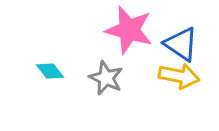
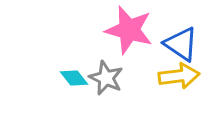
cyan diamond: moved 24 px right, 7 px down
yellow arrow: rotated 18 degrees counterclockwise
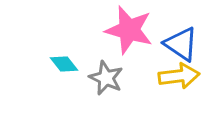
cyan diamond: moved 10 px left, 14 px up
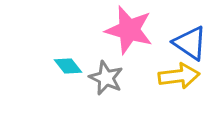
blue triangle: moved 9 px right, 1 px up
cyan diamond: moved 4 px right, 2 px down
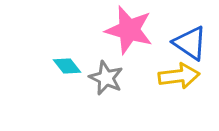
cyan diamond: moved 1 px left
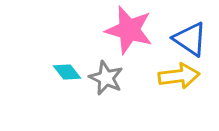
blue triangle: moved 4 px up
cyan diamond: moved 6 px down
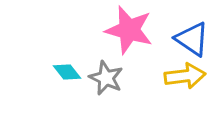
blue triangle: moved 2 px right
yellow arrow: moved 6 px right
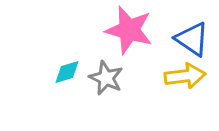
cyan diamond: rotated 68 degrees counterclockwise
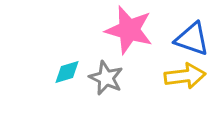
blue triangle: rotated 15 degrees counterclockwise
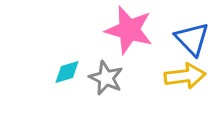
blue triangle: rotated 27 degrees clockwise
